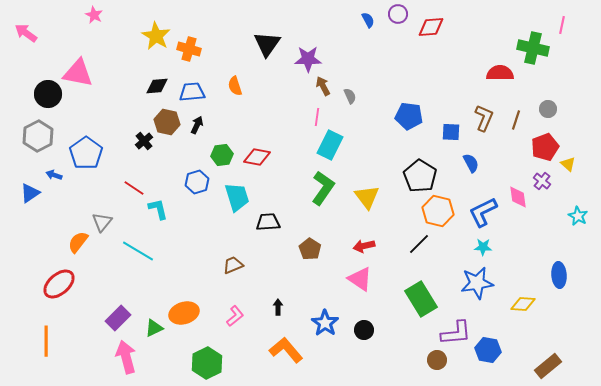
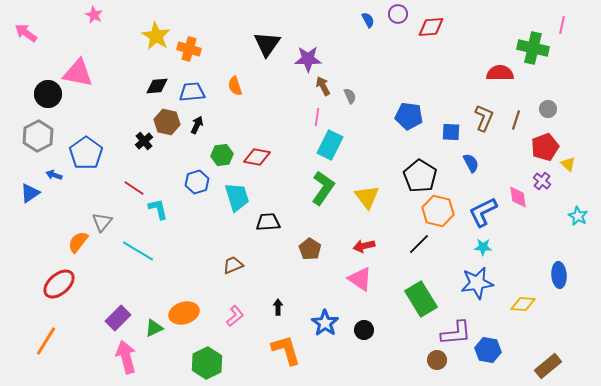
orange line at (46, 341): rotated 32 degrees clockwise
orange L-shape at (286, 350): rotated 24 degrees clockwise
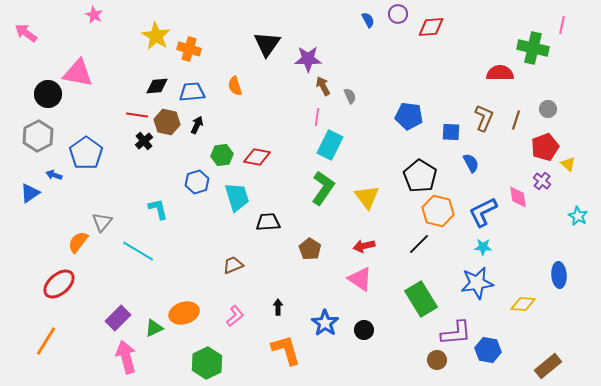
red line at (134, 188): moved 3 px right, 73 px up; rotated 25 degrees counterclockwise
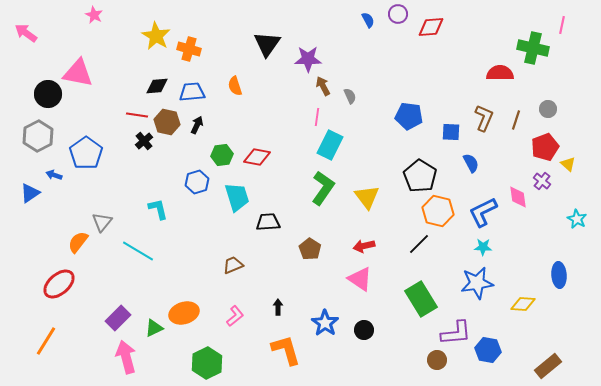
cyan star at (578, 216): moved 1 px left, 3 px down
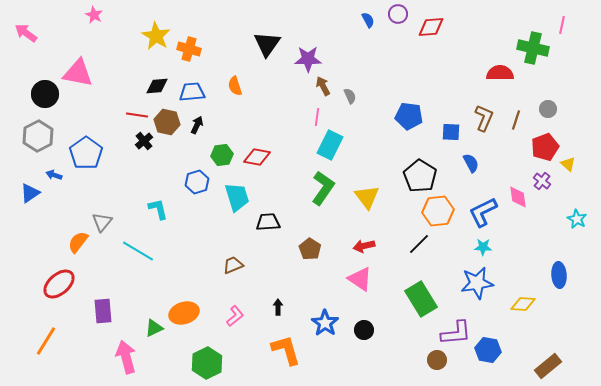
black circle at (48, 94): moved 3 px left
orange hexagon at (438, 211): rotated 20 degrees counterclockwise
purple rectangle at (118, 318): moved 15 px left, 7 px up; rotated 50 degrees counterclockwise
